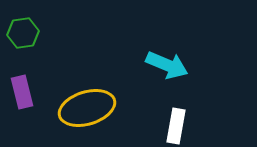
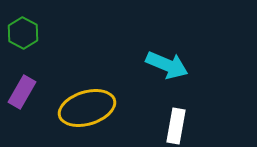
green hexagon: rotated 24 degrees counterclockwise
purple rectangle: rotated 44 degrees clockwise
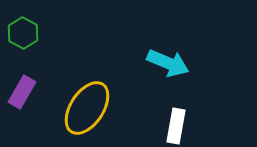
cyan arrow: moved 1 px right, 2 px up
yellow ellipse: rotated 40 degrees counterclockwise
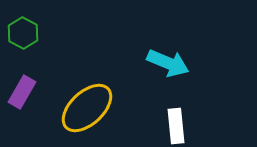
yellow ellipse: rotated 14 degrees clockwise
white rectangle: rotated 16 degrees counterclockwise
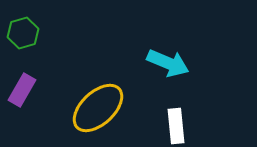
green hexagon: rotated 16 degrees clockwise
purple rectangle: moved 2 px up
yellow ellipse: moved 11 px right
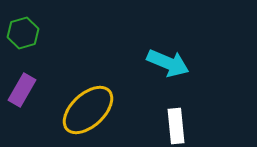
yellow ellipse: moved 10 px left, 2 px down
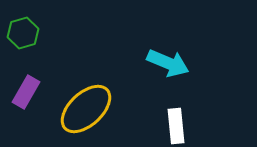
purple rectangle: moved 4 px right, 2 px down
yellow ellipse: moved 2 px left, 1 px up
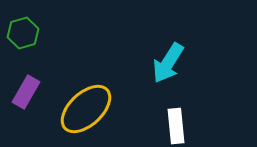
cyan arrow: rotated 99 degrees clockwise
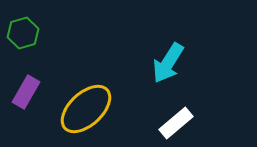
white rectangle: moved 3 px up; rotated 56 degrees clockwise
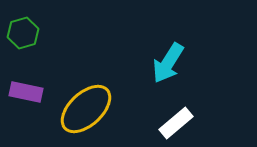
purple rectangle: rotated 72 degrees clockwise
